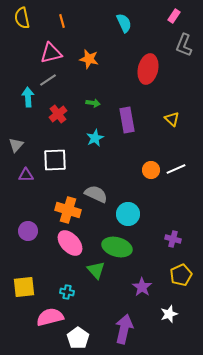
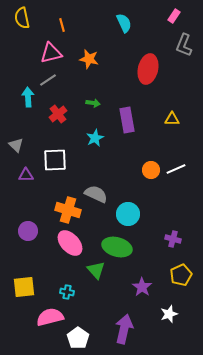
orange line: moved 4 px down
yellow triangle: rotated 42 degrees counterclockwise
gray triangle: rotated 28 degrees counterclockwise
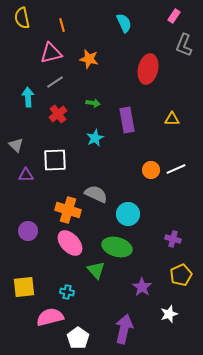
gray line: moved 7 px right, 2 px down
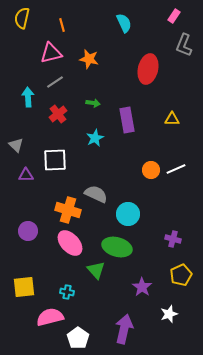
yellow semicircle: rotated 25 degrees clockwise
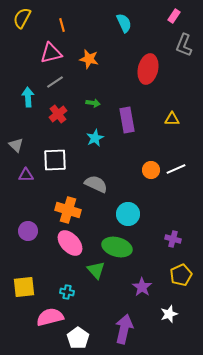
yellow semicircle: rotated 15 degrees clockwise
gray semicircle: moved 10 px up
